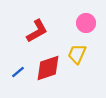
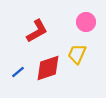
pink circle: moved 1 px up
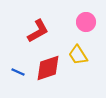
red L-shape: moved 1 px right
yellow trapezoid: moved 1 px right, 1 px down; rotated 55 degrees counterclockwise
blue line: rotated 64 degrees clockwise
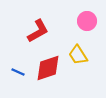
pink circle: moved 1 px right, 1 px up
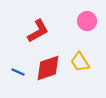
yellow trapezoid: moved 2 px right, 7 px down
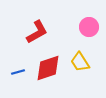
pink circle: moved 2 px right, 6 px down
red L-shape: moved 1 px left, 1 px down
blue line: rotated 40 degrees counterclockwise
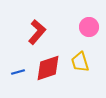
red L-shape: rotated 20 degrees counterclockwise
yellow trapezoid: rotated 15 degrees clockwise
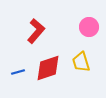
red L-shape: moved 1 px left, 1 px up
yellow trapezoid: moved 1 px right
